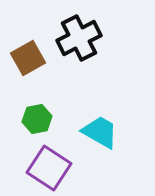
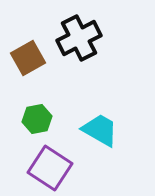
cyan trapezoid: moved 2 px up
purple square: moved 1 px right
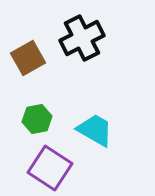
black cross: moved 3 px right
cyan trapezoid: moved 5 px left
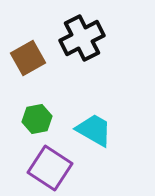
cyan trapezoid: moved 1 px left
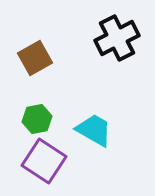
black cross: moved 35 px right
brown square: moved 7 px right
purple square: moved 6 px left, 7 px up
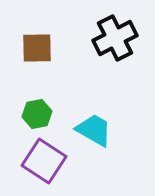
black cross: moved 2 px left
brown square: moved 2 px right, 10 px up; rotated 28 degrees clockwise
green hexagon: moved 5 px up
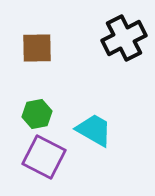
black cross: moved 9 px right
purple square: moved 4 px up; rotated 6 degrees counterclockwise
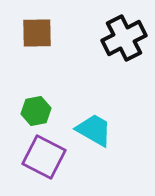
brown square: moved 15 px up
green hexagon: moved 1 px left, 3 px up
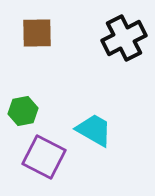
green hexagon: moved 13 px left
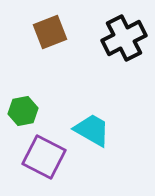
brown square: moved 13 px right, 1 px up; rotated 20 degrees counterclockwise
cyan trapezoid: moved 2 px left
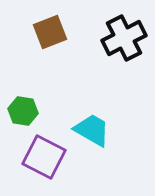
green hexagon: rotated 20 degrees clockwise
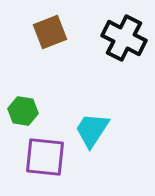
black cross: rotated 36 degrees counterclockwise
cyan trapezoid: rotated 87 degrees counterclockwise
purple square: moved 1 px right; rotated 21 degrees counterclockwise
